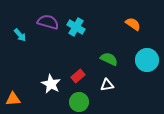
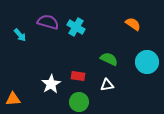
cyan circle: moved 2 px down
red rectangle: rotated 48 degrees clockwise
white star: rotated 12 degrees clockwise
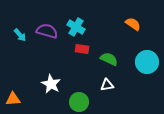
purple semicircle: moved 1 px left, 9 px down
red rectangle: moved 4 px right, 27 px up
white star: rotated 12 degrees counterclockwise
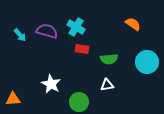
green semicircle: rotated 150 degrees clockwise
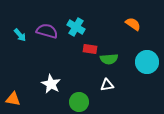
red rectangle: moved 8 px right
orange triangle: rotated 14 degrees clockwise
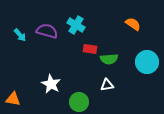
cyan cross: moved 2 px up
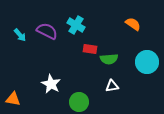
purple semicircle: rotated 10 degrees clockwise
white triangle: moved 5 px right, 1 px down
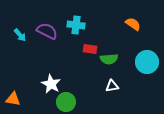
cyan cross: rotated 24 degrees counterclockwise
green circle: moved 13 px left
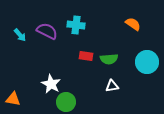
red rectangle: moved 4 px left, 7 px down
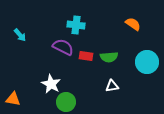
purple semicircle: moved 16 px right, 16 px down
green semicircle: moved 2 px up
